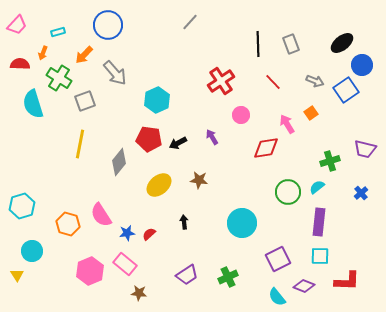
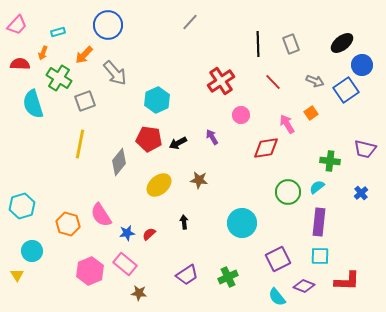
green cross at (330, 161): rotated 24 degrees clockwise
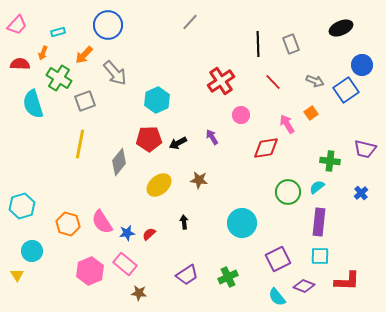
black ellipse at (342, 43): moved 1 px left, 15 px up; rotated 15 degrees clockwise
red pentagon at (149, 139): rotated 10 degrees counterclockwise
pink semicircle at (101, 215): moved 1 px right, 7 px down
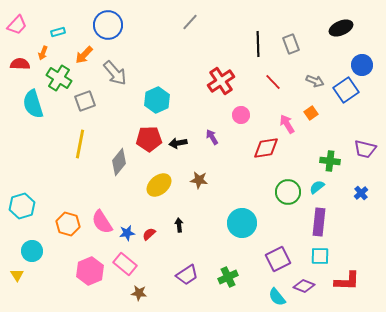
black arrow at (178, 143): rotated 18 degrees clockwise
black arrow at (184, 222): moved 5 px left, 3 px down
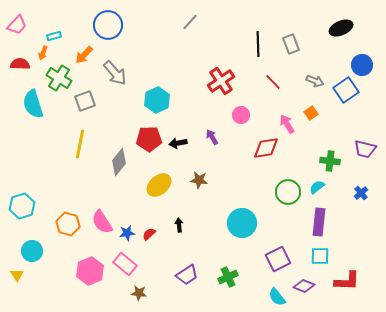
cyan rectangle at (58, 32): moved 4 px left, 4 px down
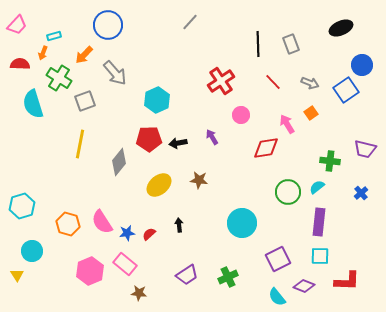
gray arrow at (315, 81): moved 5 px left, 2 px down
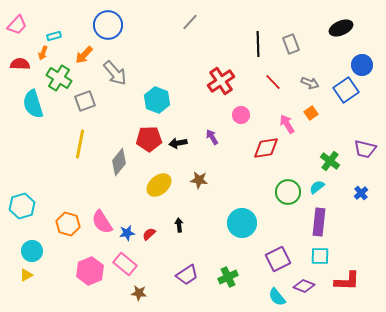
cyan hexagon at (157, 100): rotated 15 degrees counterclockwise
green cross at (330, 161): rotated 30 degrees clockwise
yellow triangle at (17, 275): moved 9 px right; rotated 32 degrees clockwise
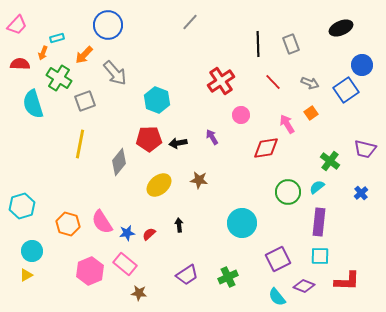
cyan rectangle at (54, 36): moved 3 px right, 2 px down
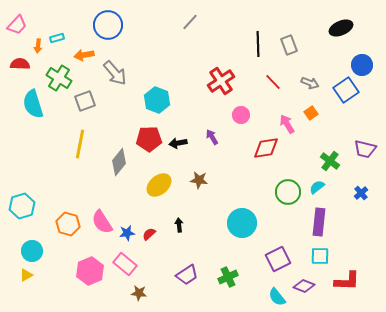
gray rectangle at (291, 44): moved 2 px left, 1 px down
orange arrow at (43, 53): moved 5 px left, 7 px up; rotated 16 degrees counterclockwise
orange arrow at (84, 55): rotated 36 degrees clockwise
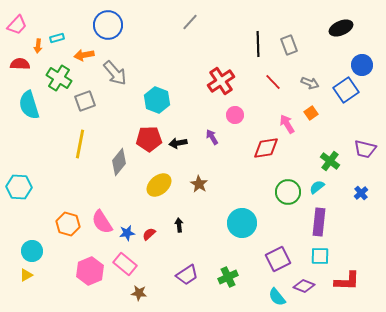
cyan semicircle at (33, 104): moved 4 px left, 1 px down
pink circle at (241, 115): moved 6 px left
brown star at (199, 180): moved 4 px down; rotated 24 degrees clockwise
cyan hexagon at (22, 206): moved 3 px left, 19 px up; rotated 20 degrees clockwise
